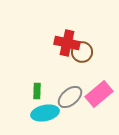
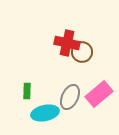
green rectangle: moved 10 px left
gray ellipse: rotated 25 degrees counterclockwise
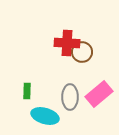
red cross: rotated 10 degrees counterclockwise
gray ellipse: rotated 25 degrees counterclockwise
cyan ellipse: moved 3 px down; rotated 28 degrees clockwise
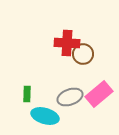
brown circle: moved 1 px right, 2 px down
green rectangle: moved 3 px down
gray ellipse: rotated 70 degrees clockwise
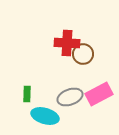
pink rectangle: rotated 12 degrees clockwise
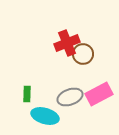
red cross: rotated 25 degrees counterclockwise
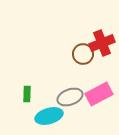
red cross: moved 35 px right
cyan ellipse: moved 4 px right; rotated 32 degrees counterclockwise
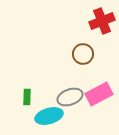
red cross: moved 22 px up
green rectangle: moved 3 px down
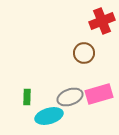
brown circle: moved 1 px right, 1 px up
pink rectangle: rotated 12 degrees clockwise
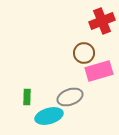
pink rectangle: moved 23 px up
